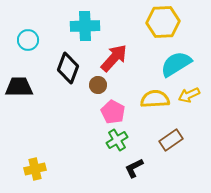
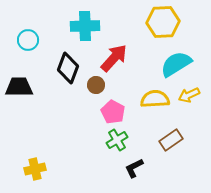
brown circle: moved 2 px left
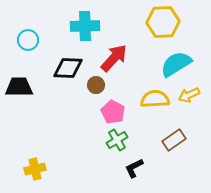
black diamond: rotated 72 degrees clockwise
brown rectangle: moved 3 px right
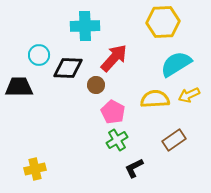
cyan circle: moved 11 px right, 15 px down
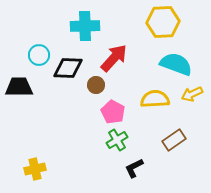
cyan semicircle: rotated 52 degrees clockwise
yellow arrow: moved 3 px right, 1 px up
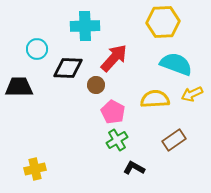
cyan circle: moved 2 px left, 6 px up
black L-shape: rotated 55 degrees clockwise
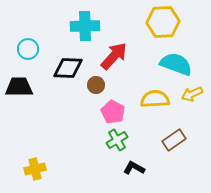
cyan circle: moved 9 px left
red arrow: moved 2 px up
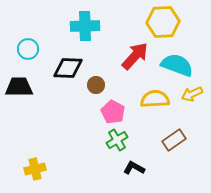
red arrow: moved 21 px right
cyan semicircle: moved 1 px right, 1 px down
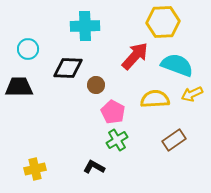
black L-shape: moved 40 px left, 1 px up
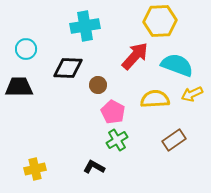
yellow hexagon: moved 3 px left, 1 px up
cyan cross: rotated 8 degrees counterclockwise
cyan circle: moved 2 px left
brown circle: moved 2 px right
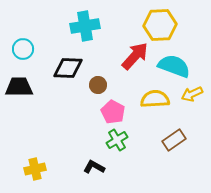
yellow hexagon: moved 4 px down
cyan circle: moved 3 px left
cyan semicircle: moved 3 px left, 1 px down
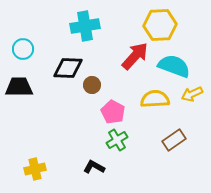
brown circle: moved 6 px left
